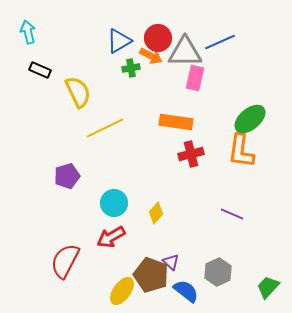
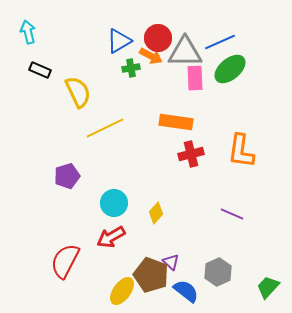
pink rectangle: rotated 15 degrees counterclockwise
green ellipse: moved 20 px left, 50 px up
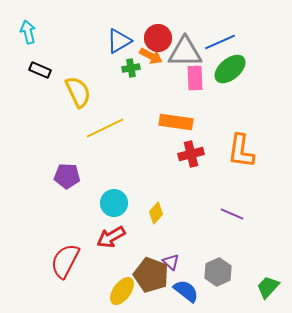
purple pentagon: rotated 20 degrees clockwise
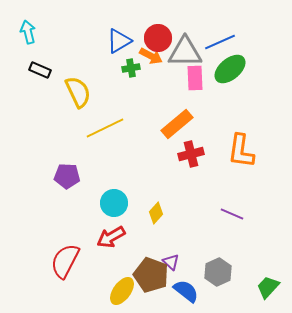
orange rectangle: moved 1 px right, 2 px down; rotated 48 degrees counterclockwise
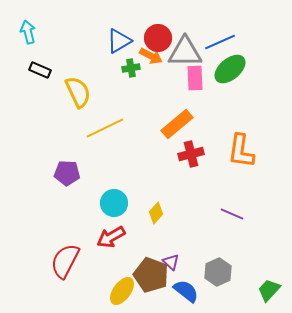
purple pentagon: moved 3 px up
green trapezoid: moved 1 px right, 3 px down
